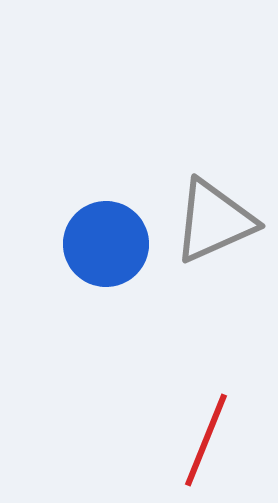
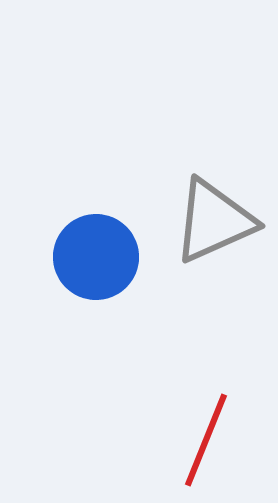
blue circle: moved 10 px left, 13 px down
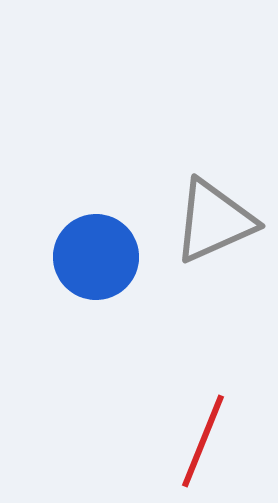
red line: moved 3 px left, 1 px down
